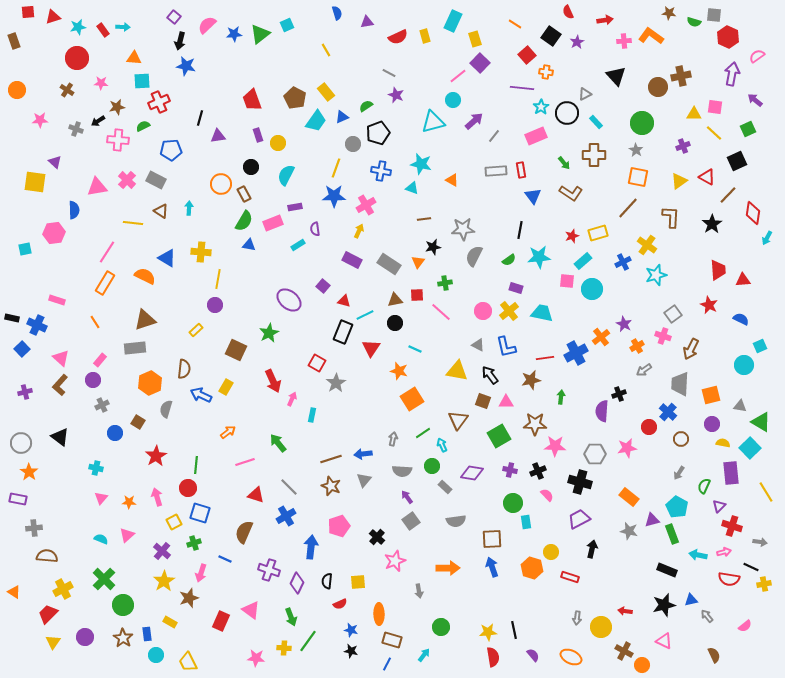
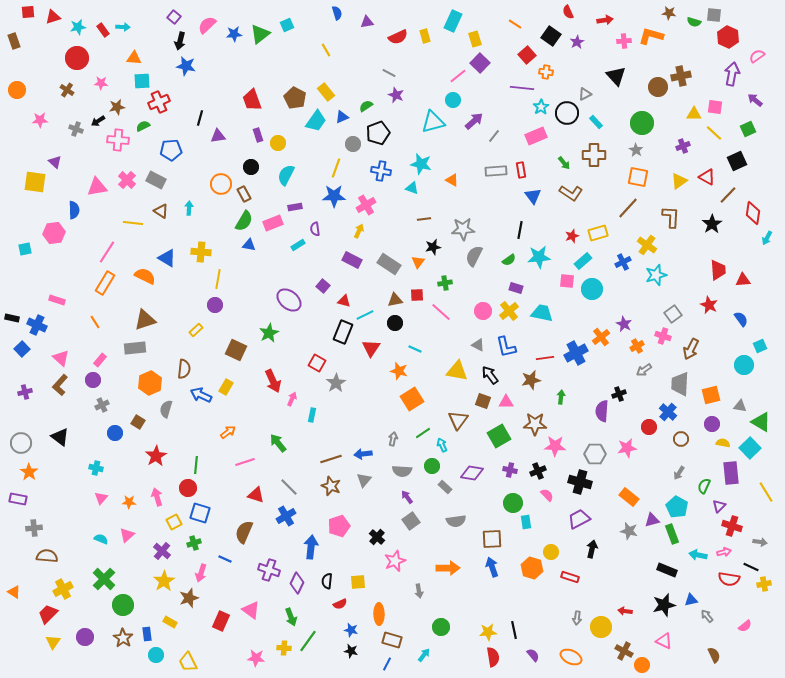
orange L-shape at (651, 36): rotated 20 degrees counterclockwise
blue semicircle at (741, 319): rotated 28 degrees clockwise
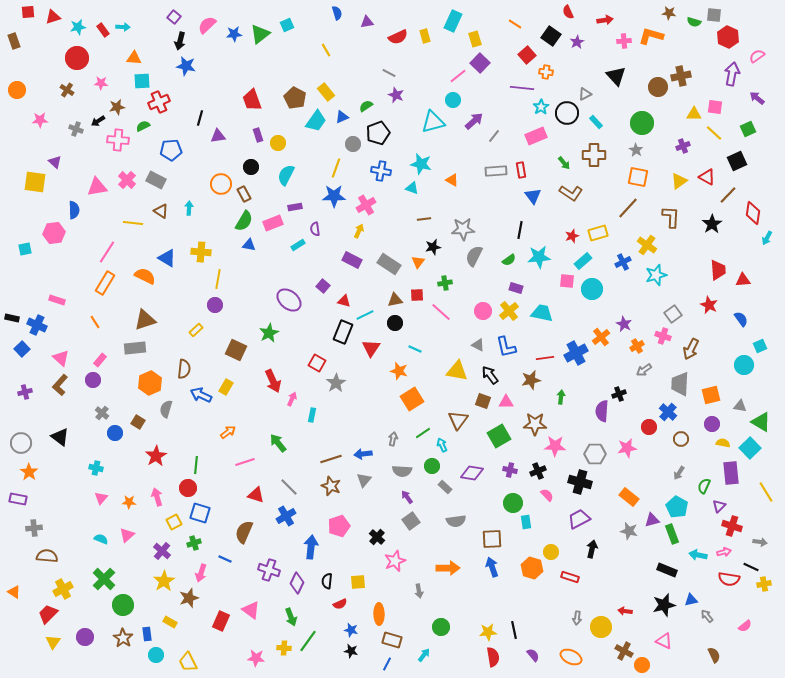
purple arrow at (755, 100): moved 2 px right, 2 px up
gray cross at (102, 405): moved 8 px down; rotated 24 degrees counterclockwise
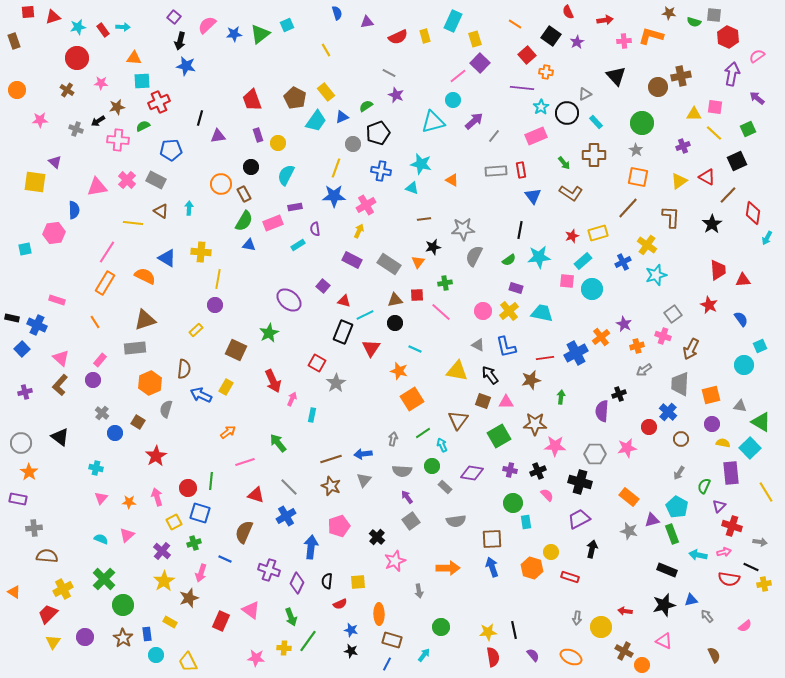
orange cross at (637, 346): rotated 16 degrees clockwise
green line at (196, 465): moved 15 px right, 16 px down
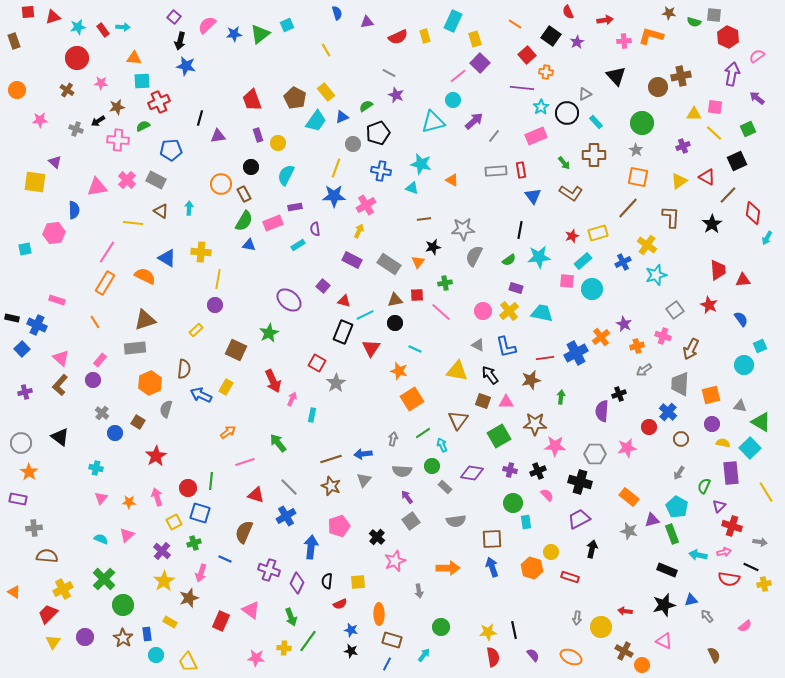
gray square at (673, 314): moved 2 px right, 4 px up
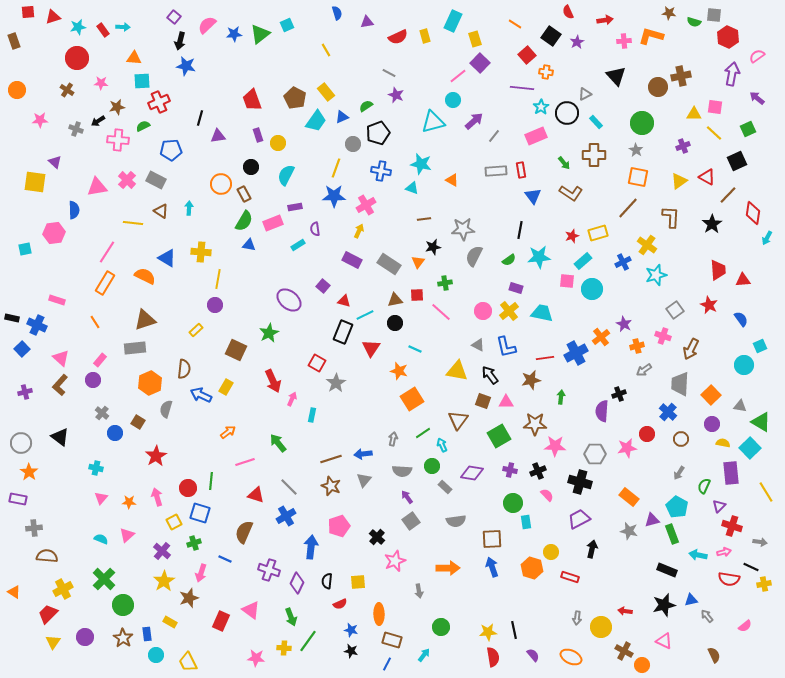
orange square at (711, 395): rotated 30 degrees counterclockwise
red circle at (649, 427): moved 2 px left, 7 px down
